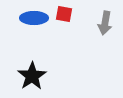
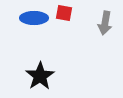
red square: moved 1 px up
black star: moved 8 px right
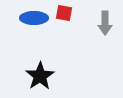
gray arrow: rotated 10 degrees counterclockwise
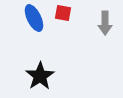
red square: moved 1 px left
blue ellipse: rotated 64 degrees clockwise
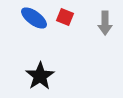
red square: moved 2 px right, 4 px down; rotated 12 degrees clockwise
blue ellipse: rotated 28 degrees counterclockwise
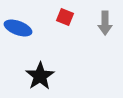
blue ellipse: moved 16 px left, 10 px down; rotated 16 degrees counterclockwise
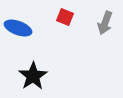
gray arrow: rotated 20 degrees clockwise
black star: moved 7 px left
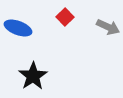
red square: rotated 24 degrees clockwise
gray arrow: moved 3 px right, 4 px down; rotated 85 degrees counterclockwise
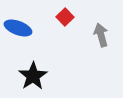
gray arrow: moved 7 px left, 8 px down; rotated 130 degrees counterclockwise
